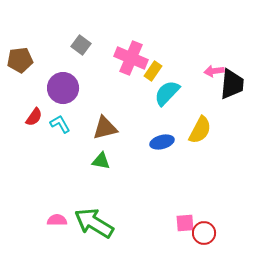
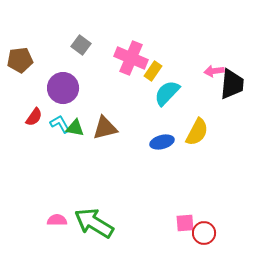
yellow semicircle: moved 3 px left, 2 px down
green triangle: moved 26 px left, 33 px up
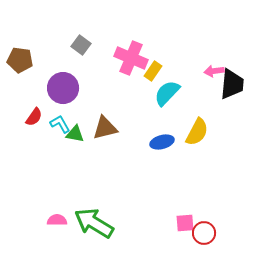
brown pentagon: rotated 15 degrees clockwise
green triangle: moved 6 px down
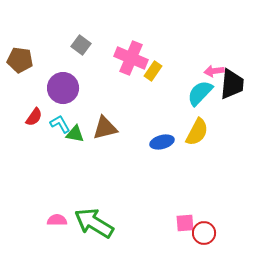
cyan semicircle: moved 33 px right
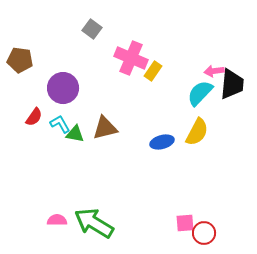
gray square: moved 11 px right, 16 px up
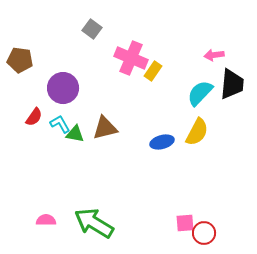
pink arrow: moved 16 px up
pink semicircle: moved 11 px left
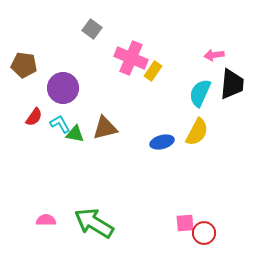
brown pentagon: moved 4 px right, 5 px down
cyan semicircle: rotated 20 degrees counterclockwise
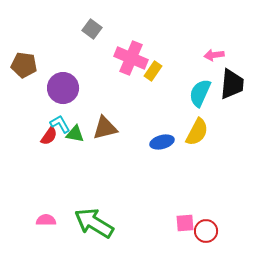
red semicircle: moved 15 px right, 19 px down
red circle: moved 2 px right, 2 px up
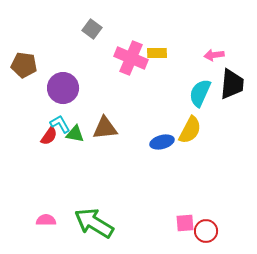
yellow rectangle: moved 4 px right, 18 px up; rotated 54 degrees clockwise
brown triangle: rotated 8 degrees clockwise
yellow semicircle: moved 7 px left, 2 px up
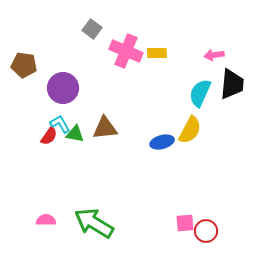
pink cross: moved 5 px left, 7 px up
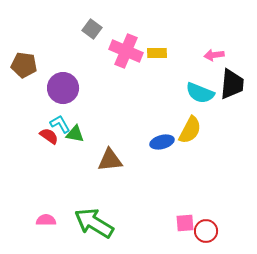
cyan semicircle: rotated 92 degrees counterclockwise
brown triangle: moved 5 px right, 32 px down
red semicircle: rotated 90 degrees counterclockwise
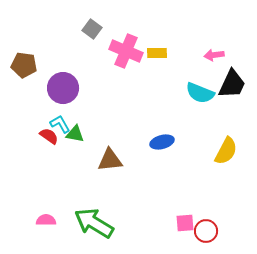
black trapezoid: rotated 20 degrees clockwise
yellow semicircle: moved 36 px right, 21 px down
